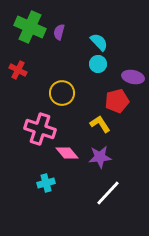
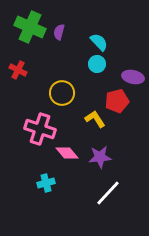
cyan circle: moved 1 px left
yellow L-shape: moved 5 px left, 5 px up
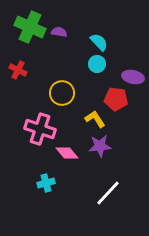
purple semicircle: rotated 84 degrees clockwise
red pentagon: moved 1 px left, 2 px up; rotated 20 degrees clockwise
purple star: moved 11 px up
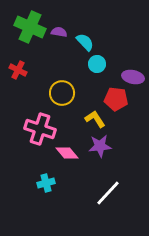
cyan semicircle: moved 14 px left
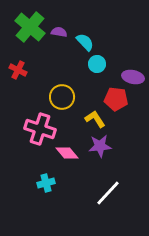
green cross: rotated 16 degrees clockwise
yellow circle: moved 4 px down
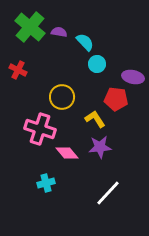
purple star: moved 1 px down
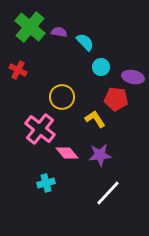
cyan circle: moved 4 px right, 3 px down
pink cross: rotated 20 degrees clockwise
purple star: moved 8 px down
